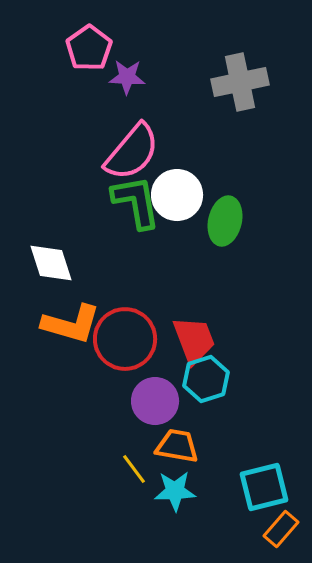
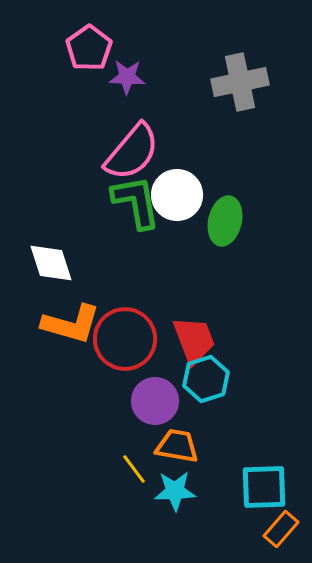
cyan square: rotated 12 degrees clockwise
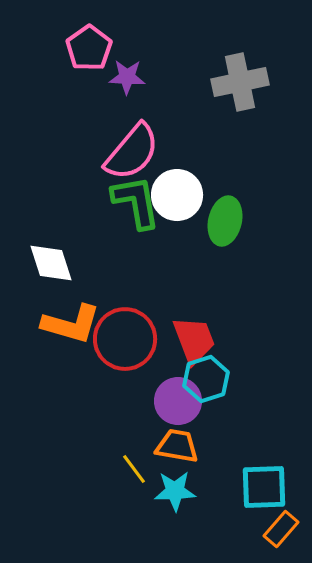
purple circle: moved 23 px right
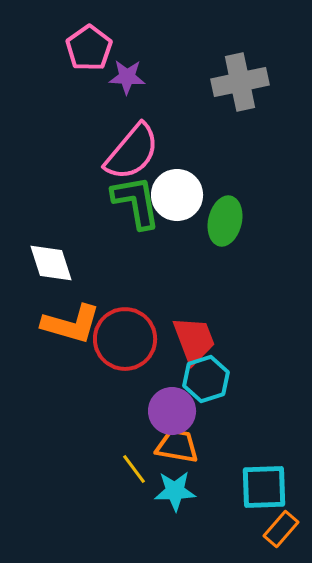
purple circle: moved 6 px left, 10 px down
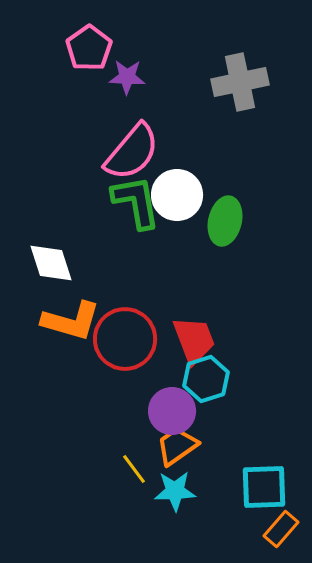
orange L-shape: moved 3 px up
orange trapezoid: rotated 45 degrees counterclockwise
